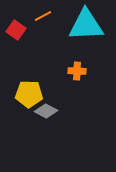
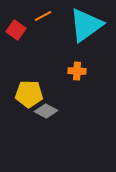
cyan triangle: rotated 33 degrees counterclockwise
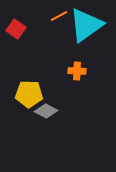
orange line: moved 16 px right
red square: moved 1 px up
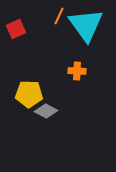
orange line: rotated 36 degrees counterclockwise
cyan triangle: rotated 30 degrees counterclockwise
red square: rotated 30 degrees clockwise
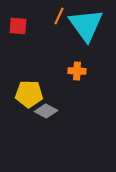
red square: moved 2 px right, 3 px up; rotated 30 degrees clockwise
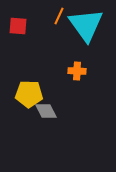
gray diamond: rotated 35 degrees clockwise
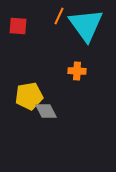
yellow pentagon: moved 2 px down; rotated 12 degrees counterclockwise
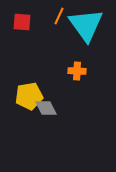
red square: moved 4 px right, 4 px up
gray diamond: moved 3 px up
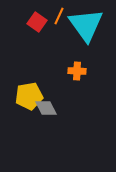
red square: moved 15 px right; rotated 30 degrees clockwise
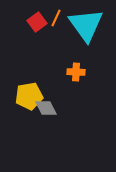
orange line: moved 3 px left, 2 px down
red square: rotated 18 degrees clockwise
orange cross: moved 1 px left, 1 px down
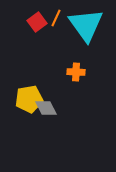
yellow pentagon: moved 3 px down
